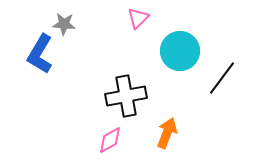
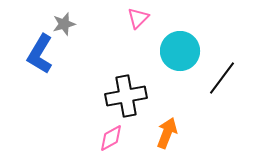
gray star: rotated 20 degrees counterclockwise
pink diamond: moved 1 px right, 2 px up
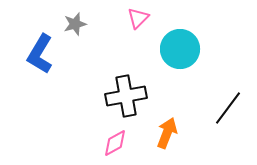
gray star: moved 11 px right
cyan circle: moved 2 px up
black line: moved 6 px right, 30 px down
pink diamond: moved 4 px right, 5 px down
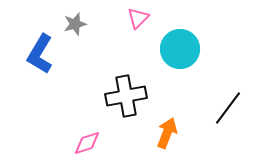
pink diamond: moved 28 px left; rotated 12 degrees clockwise
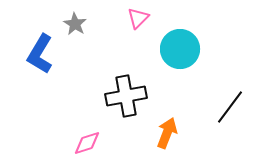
gray star: rotated 25 degrees counterclockwise
black line: moved 2 px right, 1 px up
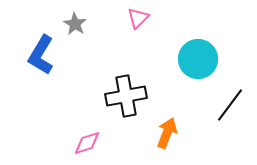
cyan circle: moved 18 px right, 10 px down
blue L-shape: moved 1 px right, 1 px down
black line: moved 2 px up
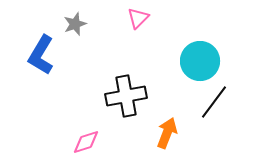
gray star: rotated 20 degrees clockwise
cyan circle: moved 2 px right, 2 px down
black line: moved 16 px left, 3 px up
pink diamond: moved 1 px left, 1 px up
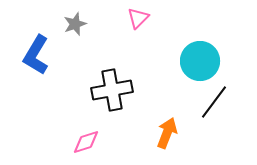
blue L-shape: moved 5 px left
black cross: moved 14 px left, 6 px up
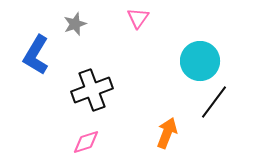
pink triangle: rotated 10 degrees counterclockwise
black cross: moved 20 px left; rotated 9 degrees counterclockwise
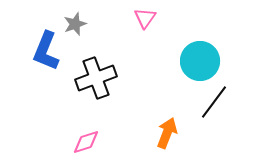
pink triangle: moved 7 px right
blue L-shape: moved 10 px right, 4 px up; rotated 9 degrees counterclockwise
black cross: moved 4 px right, 12 px up
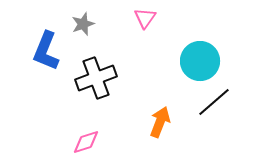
gray star: moved 8 px right
black line: rotated 12 degrees clockwise
orange arrow: moved 7 px left, 11 px up
